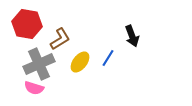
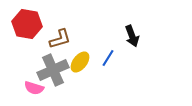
brown L-shape: rotated 15 degrees clockwise
gray cross: moved 14 px right, 6 px down
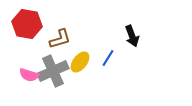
gray cross: moved 1 px down
pink semicircle: moved 5 px left, 13 px up
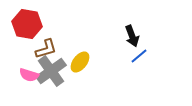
brown L-shape: moved 14 px left, 10 px down
blue line: moved 31 px right, 2 px up; rotated 18 degrees clockwise
gray cross: moved 2 px left; rotated 12 degrees counterclockwise
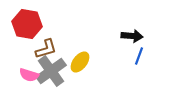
black arrow: rotated 65 degrees counterclockwise
blue line: rotated 30 degrees counterclockwise
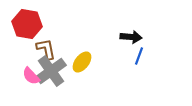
black arrow: moved 1 px left, 1 px down
brown L-shape: rotated 85 degrees counterclockwise
yellow ellipse: moved 2 px right
pink semicircle: moved 2 px right, 1 px down; rotated 30 degrees clockwise
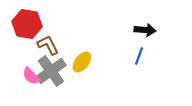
black arrow: moved 14 px right, 7 px up
brown L-shape: moved 2 px right, 4 px up; rotated 15 degrees counterclockwise
